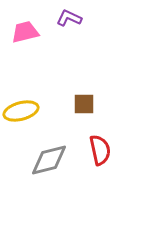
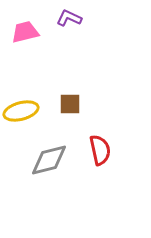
brown square: moved 14 px left
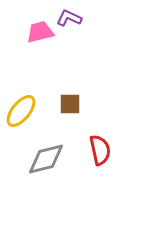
pink trapezoid: moved 15 px right
yellow ellipse: rotated 36 degrees counterclockwise
gray diamond: moved 3 px left, 1 px up
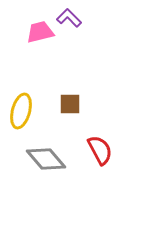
purple L-shape: rotated 20 degrees clockwise
yellow ellipse: rotated 24 degrees counterclockwise
red semicircle: rotated 16 degrees counterclockwise
gray diamond: rotated 63 degrees clockwise
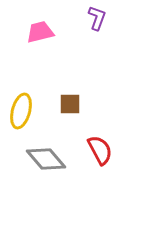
purple L-shape: moved 28 px right; rotated 65 degrees clockwise
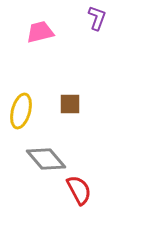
red semicircle: moved 21 px left, 40 px down
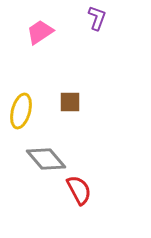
pink trapezoid: rotated 20 degrees counterclockwise
brown square: moved 2 px up
